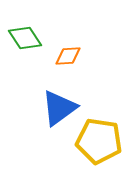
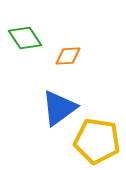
yellow pentagon: moved 2 px left
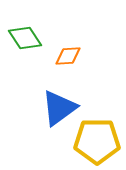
yellow pentagon: rotated 9 degrees counterclockwise
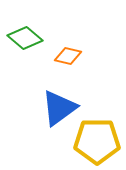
green diamond: rotated 16 degrees counterclockwise
orange diamond: rotated 16 degrees clockwise
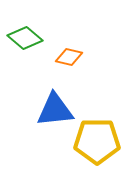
orange diamond: moved 1 px right, 1 px down
blue triangle: moved 4 px left, 2 px down; rotated 30 degrees clockwise
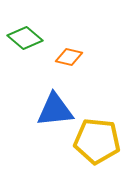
yellow pentagon: rotated 6 degrees clockwise
